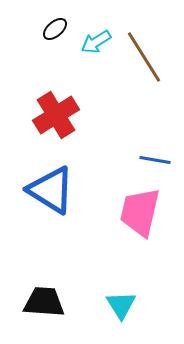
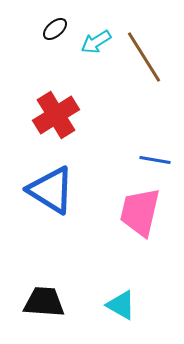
cyan triangle: rotated 28 degrees counterclockwise
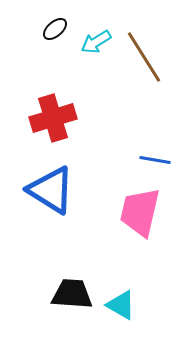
red cross: moved 3 px left, 3 px down; rotated 15 degrees clockwise
black trapezoid: moved 28 px right, 8 px up
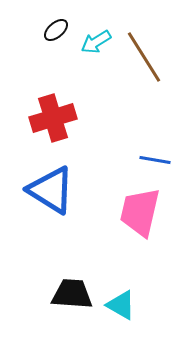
black ellipse: moved 1 px right, 1 px down
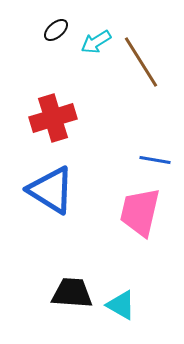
brown line: moved 3 px left, 5 px down
black trapezoid: moved 1 px up
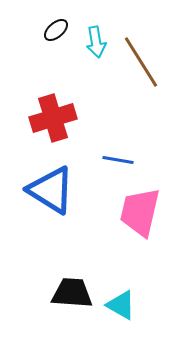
cyan arrow: rotated 68 degrees counterclockwise
blue line: moved 37 px left
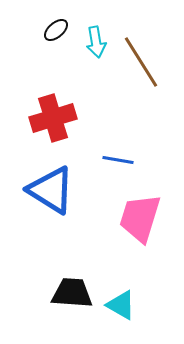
pink trapezoid: moved 6 px down; rotated 4 degrees clockwise
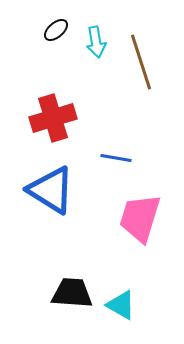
brown line: rotated 14 degrees clockwise
blue line: moved 2 px left, 2 px up
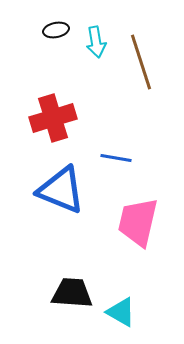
black ellipse: rotated 30 degrees clockwise
blue triangle: moved 10 px right; rotated 10 degrees counterclockwise
pink trapezoid: moved 2 px left, 4 px down; rotated 4 degrees counterclockwise
cyan triangle: moved 7 px down
